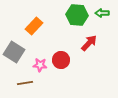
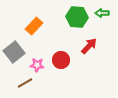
green hexagon: moved 2 px down
red arrow: moved 3 px down
gray square: rotated 20 degrees clockwise
pink star: moved 3 px left
brown line: rotated 21 degrees counterclockwise
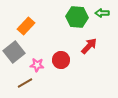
orange rectangle: moved 8 px left
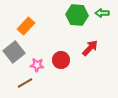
green hexagon: moved 2 px up
red arrow: moved 1 px right, 2 px down
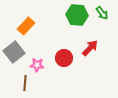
green arrow: rotated 128 degrees counterclockwise
red circle: moved 3 px right, 2 px up
brown line: rotated 56 degrees counterclockwise
